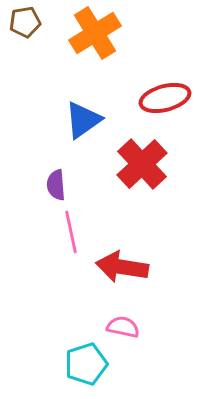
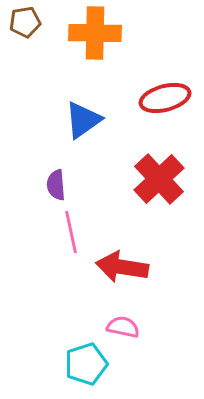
orange cross: rotated 33 degrees clockwise
red cross: moved 17 px right, 15 px down
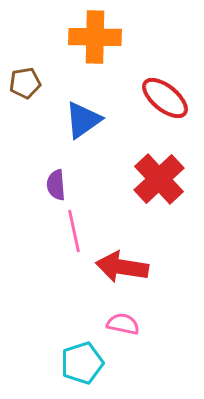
brown pentagon: moved 61 px down
orange cross: moved 4 px down
red ellipse: rotated 54 degrees clockwise
pink line: moved 3 px right, 1 px up
pink semicircle: moved 3 px up
cyan pentagon: moved 4 px left, 1 px up
